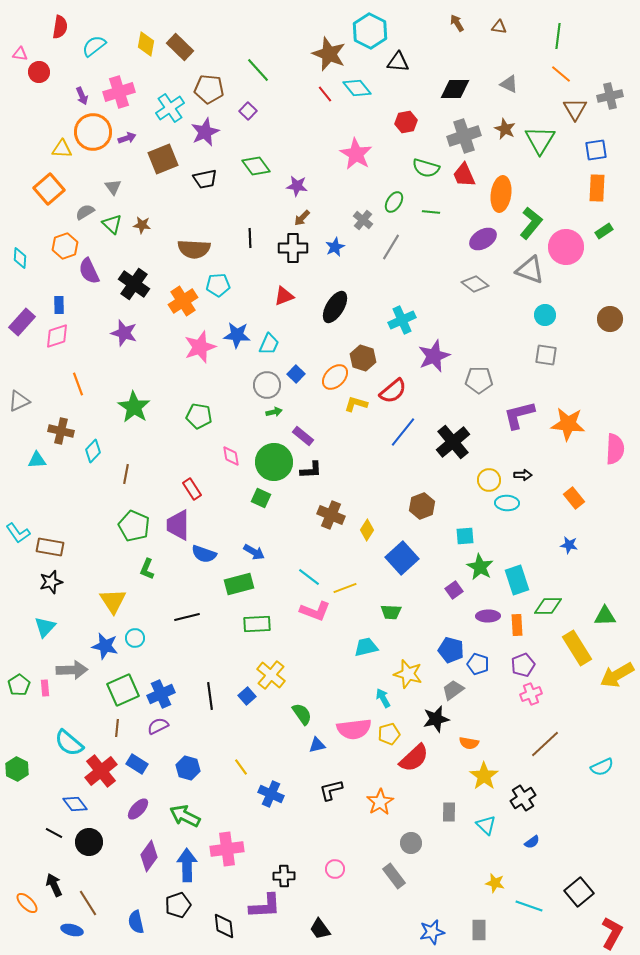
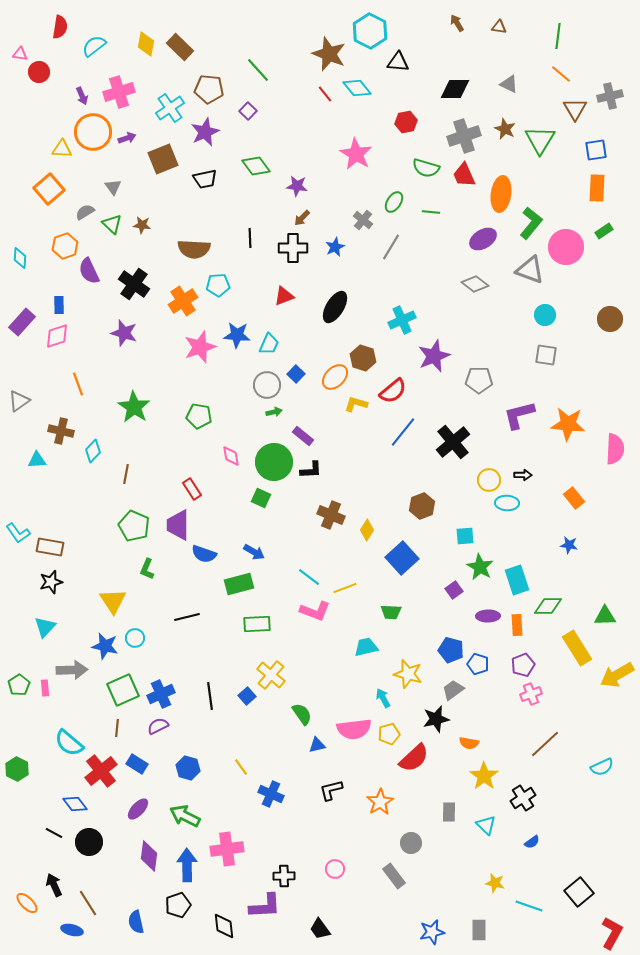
gray triangle at (19, 401): rotated 10 degrees counterclockwise
purple diamond at (149, 856): rotated 28 degrees counterclockwise
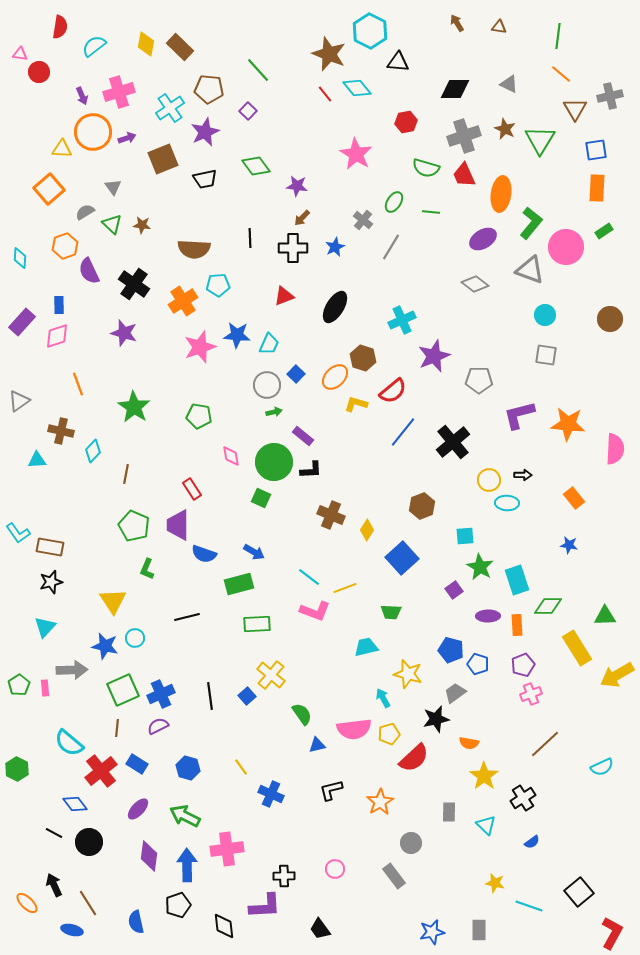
gray trapezoid at (453, 690): moved 2 px right, 3 px down
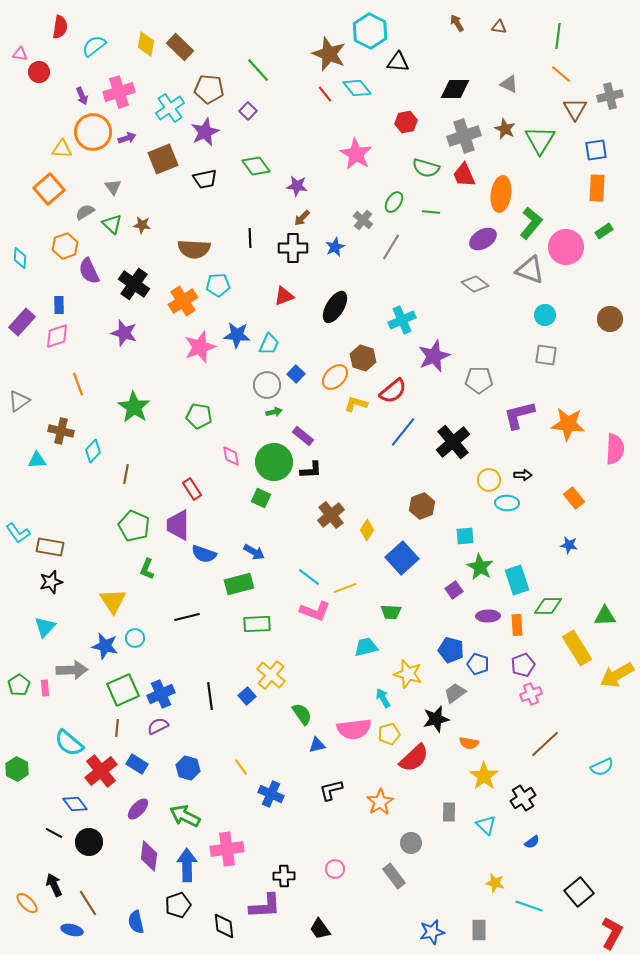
brown cross at (331, 515): rotated 28 degrees clockwise
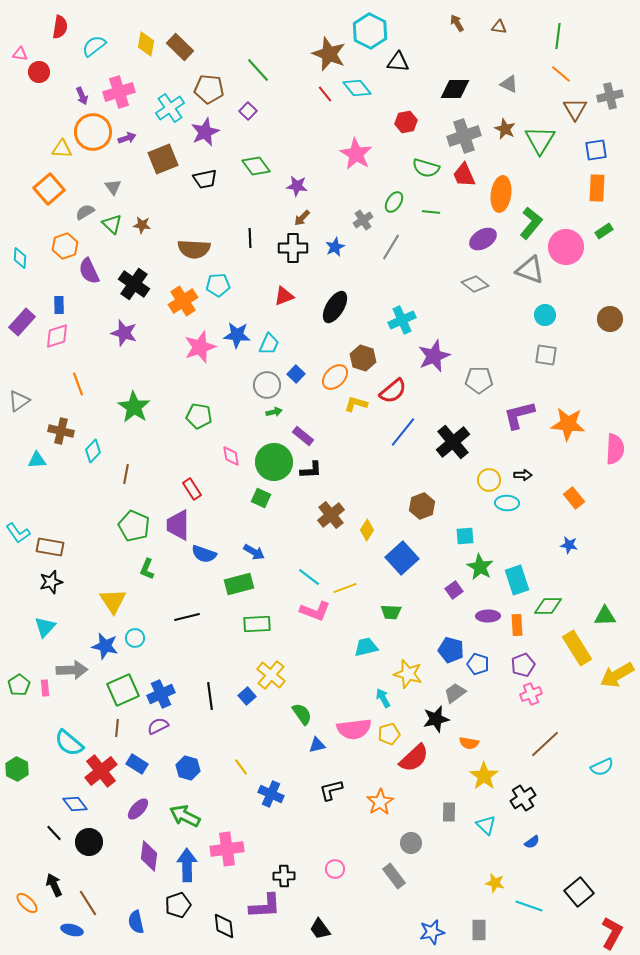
gray cross at (363, 220): rotated 18 degrees clockwise
black line at (54, 833): rotated 18 degrees clockwise
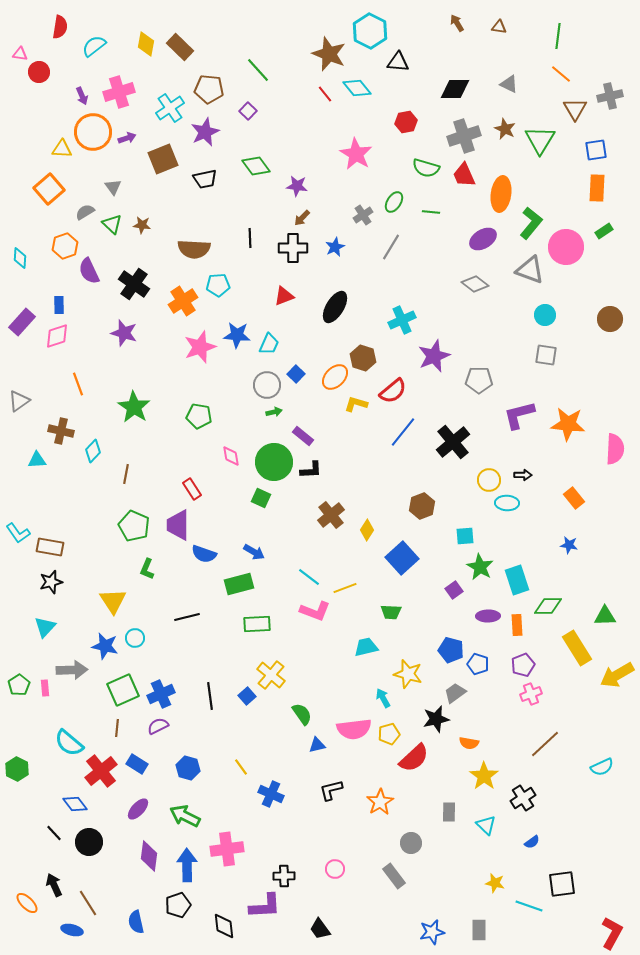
gray cross at (363, 220): moved 5 px up
black square at (579, 892): moved 17 px left, 8 px up; rotated 32 degrees clockwise
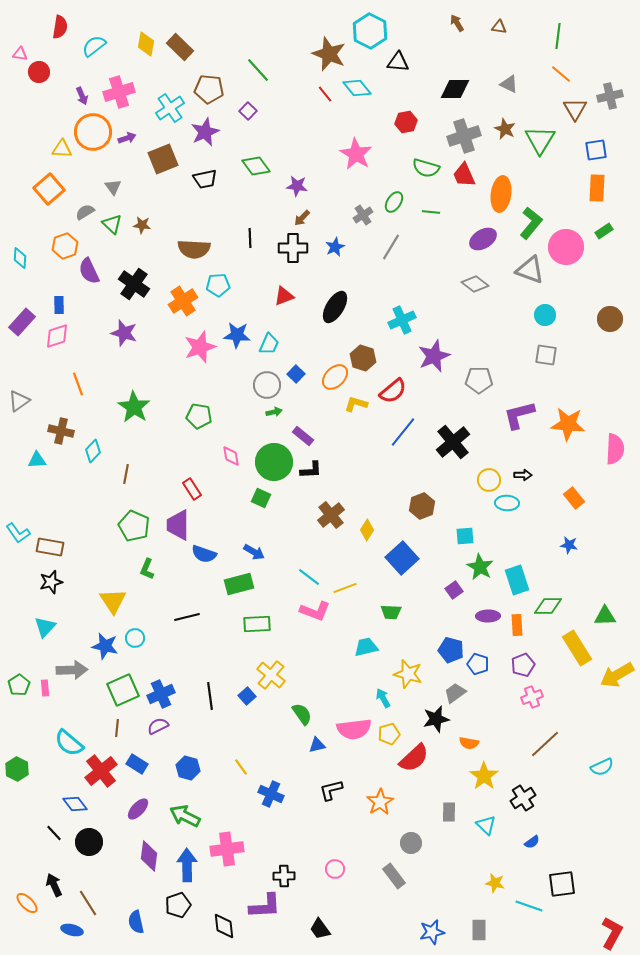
pink cross at (531, 694): moved 1 px right, 3 px down
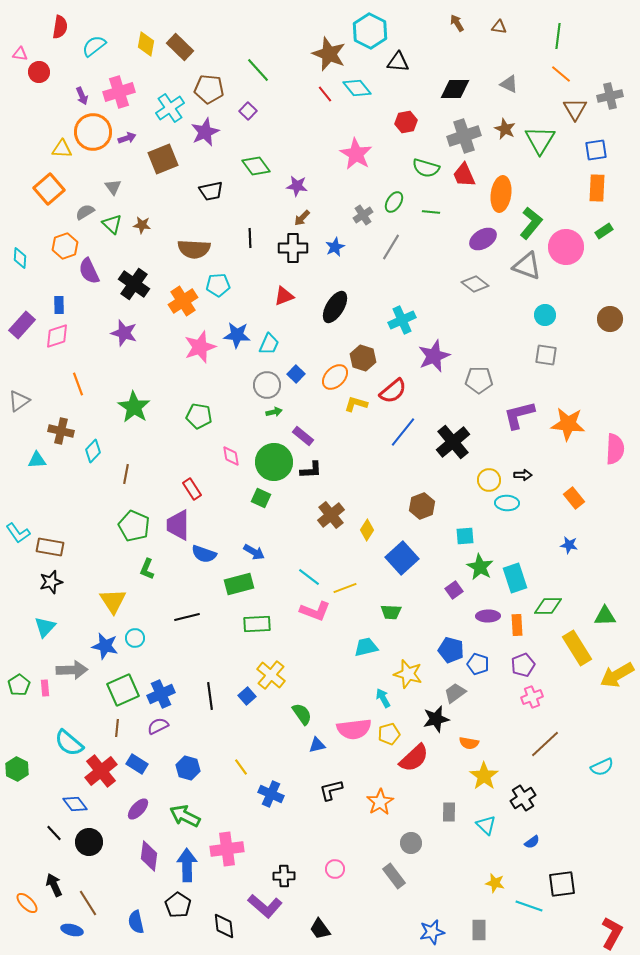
black trapezoid at (205, 179): moved 6 px right, 12 px down
gray triangle at (530, 270): moved 3 px left, 4 px up
purple rectangle at (22, 322): moved 3 px down
cyan rectangle at (517, 580): moved 2 px left, 2 px up
black pentagon at (178, 905): rotated 20 degrees counterclockwise
purple L-shape at (265, 906): rotated 44 degrees clockwise
